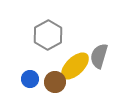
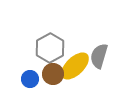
gray hexagon: moved 2 px right, 13 px down
brown circle: moved 2 px left, 8 px up
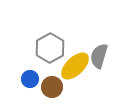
brown circle: moved 1 px left, 13 px down
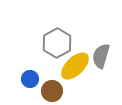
gray hexagon: moved 7 px right, 5 px up
gray semicircle: moved 2 px right
brown circle: moved 4 px down
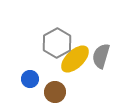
yellow ellipse: moved 7 px up
brown circle: moved 3 px right, 1 px down
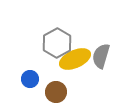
yellow ellipse: rotated 20 degrees clockwise
brown circle: moved 1 px right
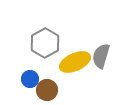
gray hexagon: moved 12 px left
yellow ellipse: moved 3 px down
brown circle: moved 9 px left, 2 px up
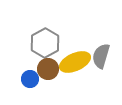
brown circle: moved 1 px right, 21 px up
